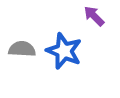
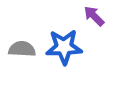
blue star: moved 4 px up; rotated 24 degrees counterclockwise
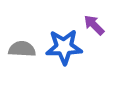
purple arrow: moved 9 px down
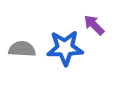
blue star: moved 1 px right, 1 px down
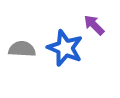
blue star: rotated 24 degrees clockwise
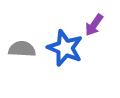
purple arrow: rotated 100 degrees counterclockwise
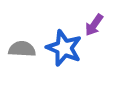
blue star: moved 1 px left
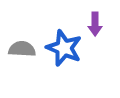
purple arrow: moved 1 px right, 1 px up; rotated 35 degrees counterclockwise
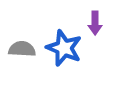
purple arrow: moved 1 px up
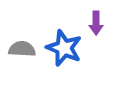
purple arrow: moved 1 px right
